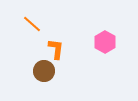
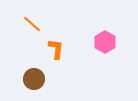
brown circle: moved 10 px left, 8 px down
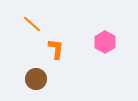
brown circle: moved 2 px right
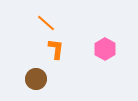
orange line: moved 14 px right, 1 px up
pink hexagon: moved 7 px down
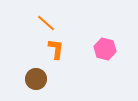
pink hexagon: rotated 15 degrees counterclockwise
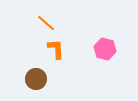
orange L-shape: rotated 10 degrees counterclockwise
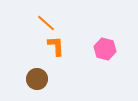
orange L-shape: moved 3 px up
brown circle: moved 1 px right
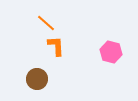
pink hexagon: moved 6 px right, 3 px down
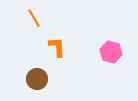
orange line: moved 12 px left, 5 px up; rotated 18 degrees clockwise
orange L-shape: moved 1 px right, 1 px down
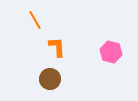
orange line: moved 1 px right, 2 px down
brown circle: moved 13 px right
